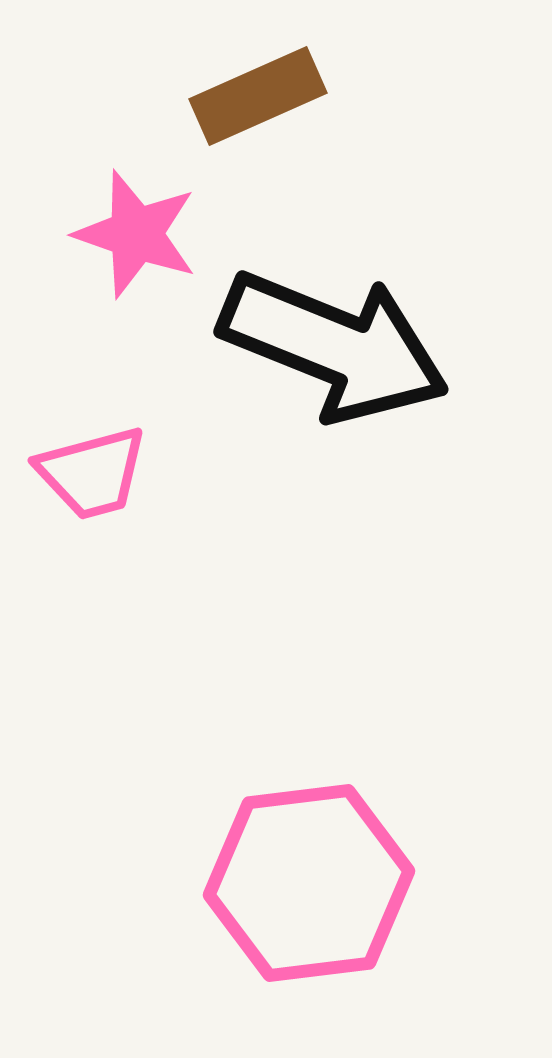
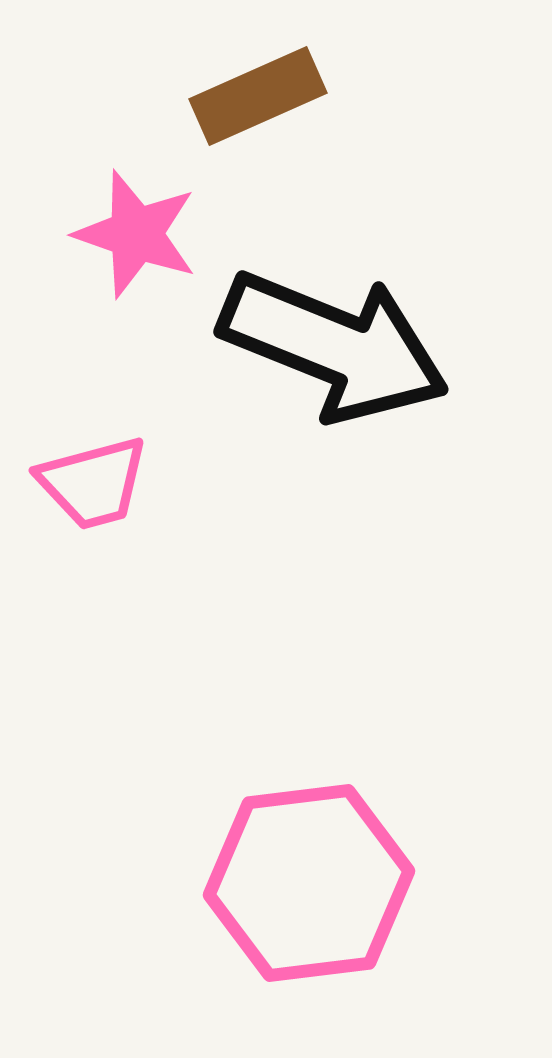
pink trapezoid: moved 1 px right, 10 px down
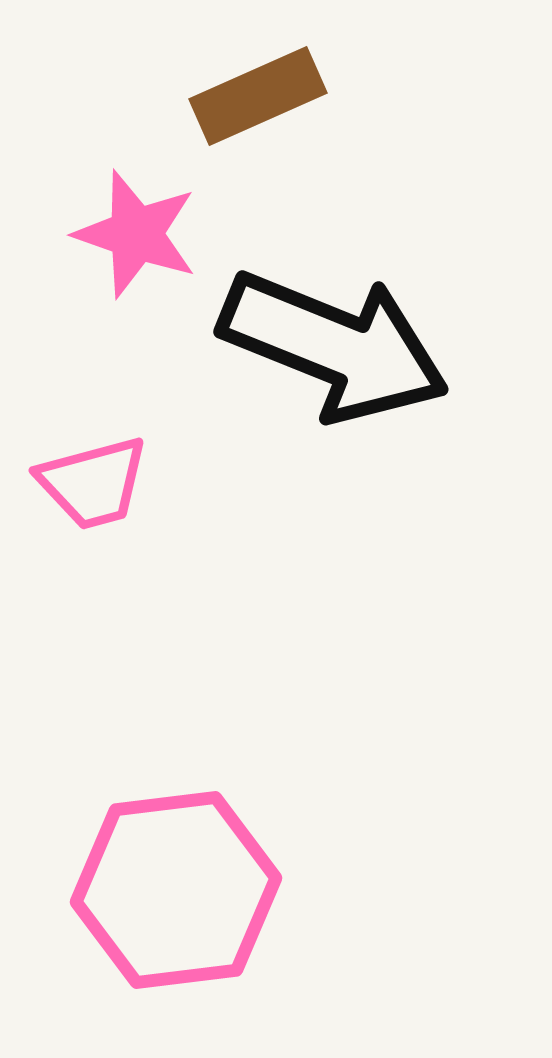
pink hexagon: moved 133 px left, 7 px down
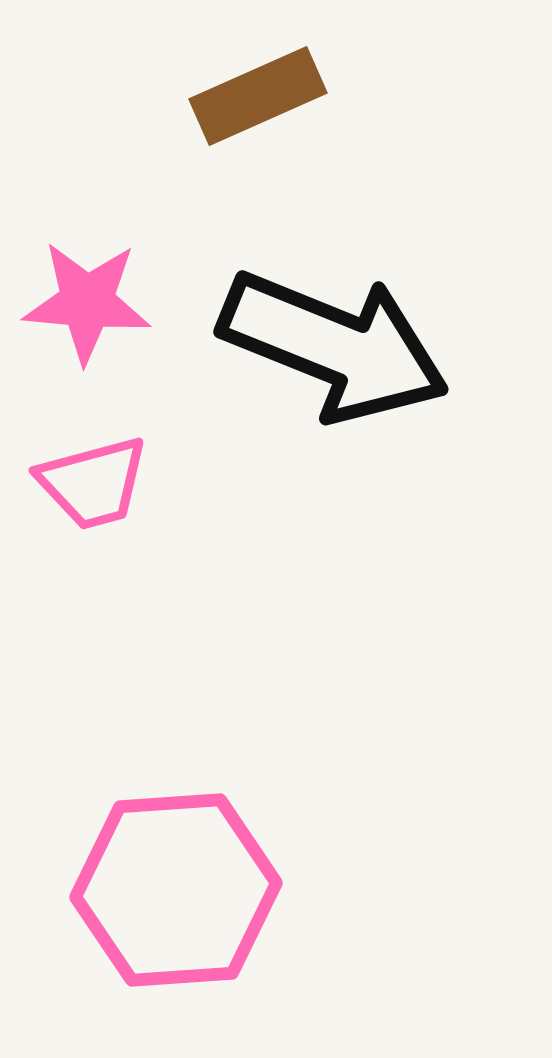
pink star: moved 49 px left, 68 px down; rotated 14 degrees counterclockwise
pink hexagon: rotated 3 degrees clockwise
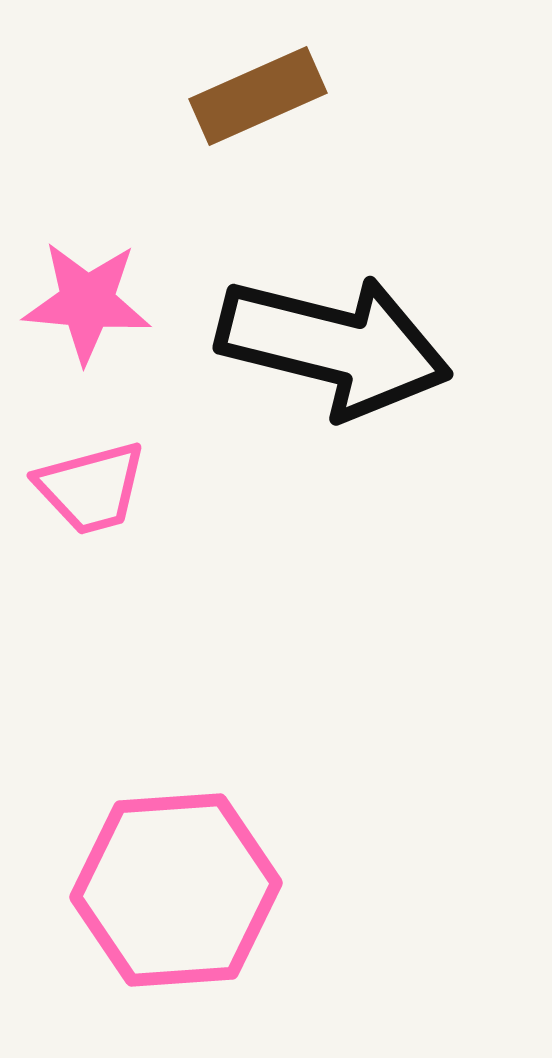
black arrow: rotated 8 degrees counterclockwise
pink trapezoid: moved 2 px left, 5 px down
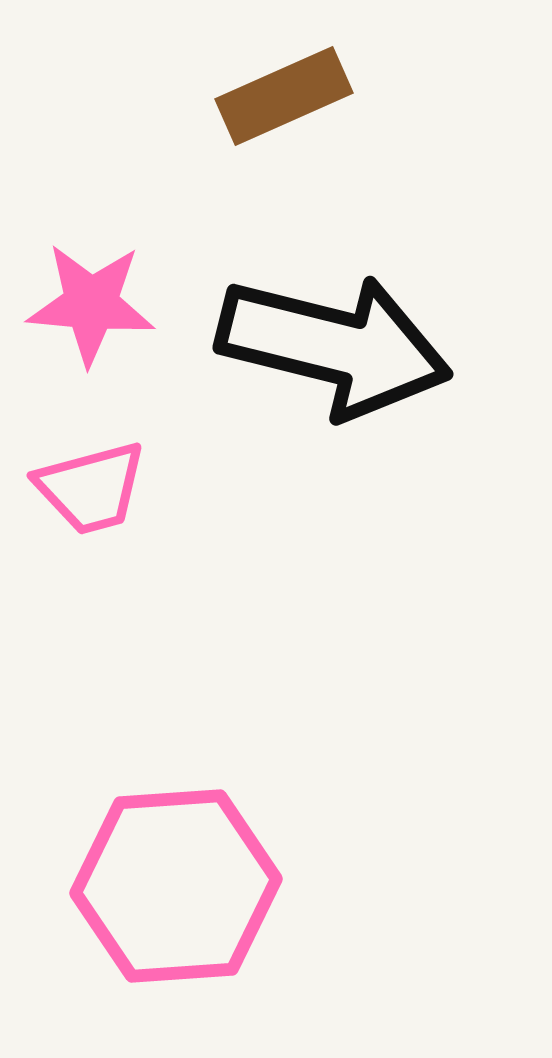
brown rectangle: moved 26 px right
pink star: moved 4 px right, 2 px down
pink hexagon: moved 4 px up
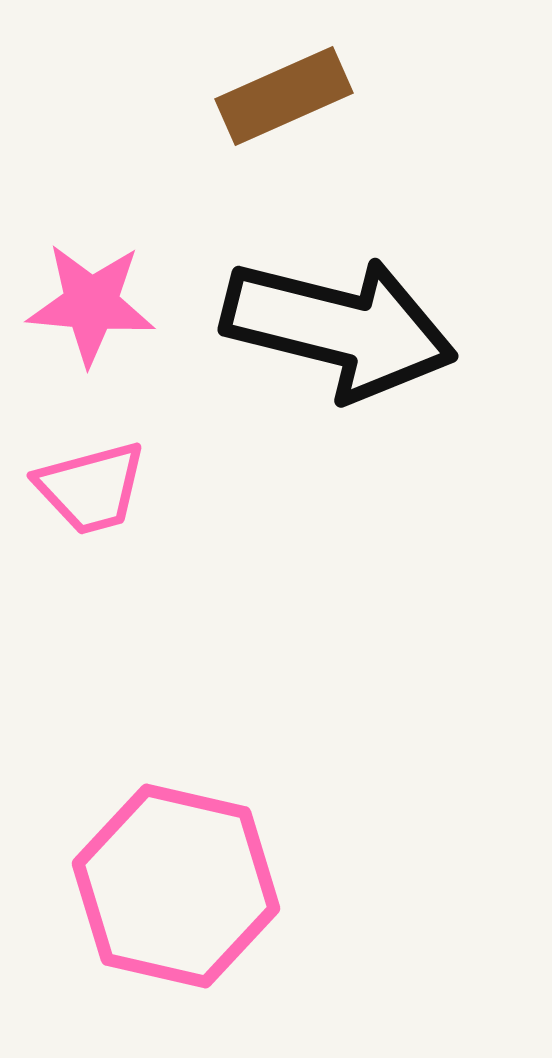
black arrow: moved 5 px right, 18 px up
pink hexagon: rotated 17 degrees clockwise
